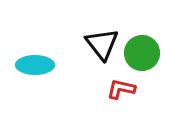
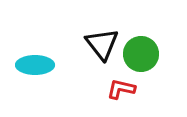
green circle: moved 1 px left, 1 px down
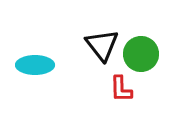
black triangle: moved 1 px down
red L-shape: rotated 104 degrees counterclockwise
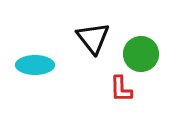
black triangle: moved 9 px left, 7 px up
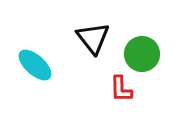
green circle: moved 1 px right
cyan ellipse: rotated 42 degrees clockwise
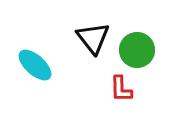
green circle: moved 5 px left, 4 px up
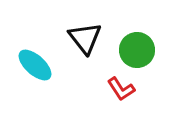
black triangle: moved 8 px left
red L-shape: rotated 32 degrees counterclockwise
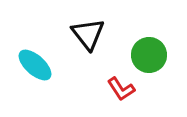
black triangle: moved 3 px right, 4 px up
green circle: moved 12 px right, 5 px down
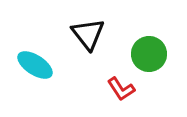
green circle: moved 1 px up
cyan ellipse: rotated 9 degrees counterclockwise
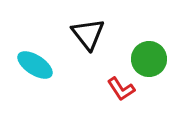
green circle: moved 5 px down
